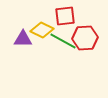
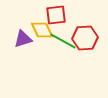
red square: moved 9 px left, 1 px up
yellow diamond: rotated 40 degrees clockwise
purple triangle: rotated 18 degrees counterclockwise
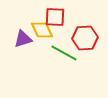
red square: moved 1 px left, 2 px down; rotated 10 degrees clockwise
green line: moved 1 px right, 12 px down
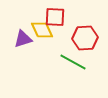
green line: moved 9 px right, 9 px down
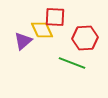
purple triangle: moved 2 px down; rotated 24 degrees counterclockwise
green line: moved 1 px left, 1 px down; rotated 8 degrees counterclockwise
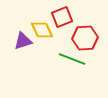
red square: moved 7 px right; rotated 25 degrees counterclockwise
purple triangle: rotated 24 degrees clockwise
green line: moved 4 px up
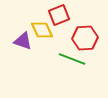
red square: moved 3 px left, 2 px up
purple triangle: rotated 36 degrees clockwise
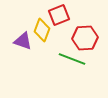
yellow diamond: rotated 45 degrees clockwise
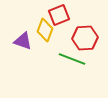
yellow diamond: moved 3 px right
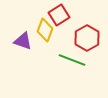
red square: rotated 10 degrees counterclockwise
red hexagon: moved 2 px right; rotated 25 degrees counterclockwise
green line: moved 1 px down
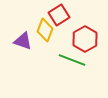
red hexagon: moved 2 px left, 1 px down
